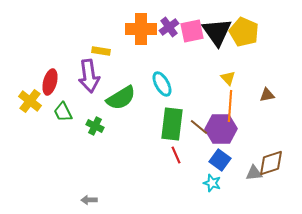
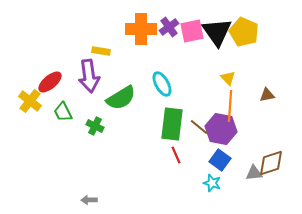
red ellipse: rotated 35 degrees clockwise
purple hexagon: rotated 12 degrees clockwise
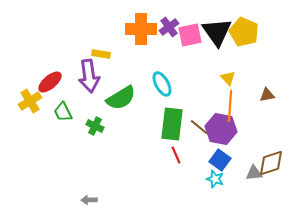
pink square: moved 2 px left, 4 px down
yellow rectangle: moved 3 px down
yellow cross: rotated 20 degrees clockwise
cyan star: moved 3 px right, 4 px up
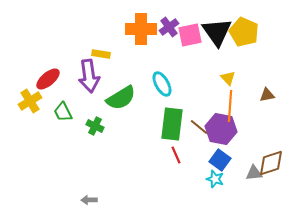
red ellipse: moved 2 px left, 3 px up
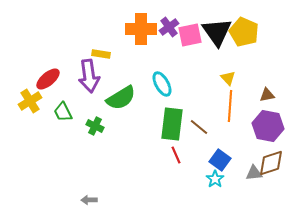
purple hexagon: moved 47 px right, 3 px up
cyan star: rotated 18 degrees clockwise
